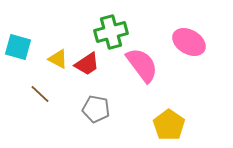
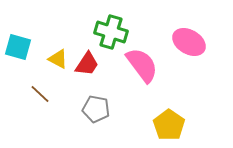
green cross: rotated 32 degrees clockwise
red trapezoid: rotated 24 degrees counterclockwise
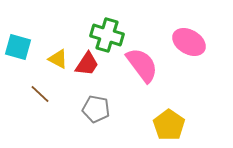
green cross: moved 4 px left, 3 px down
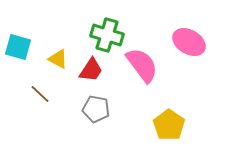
red trapezoid: moved 4 px right, 6 px down
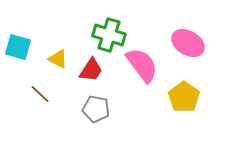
green cross: moved 2 px right
pink ellipse: moved 1 px left, 1 px down
yellow pentagon: moved 15 px right, 28 px up
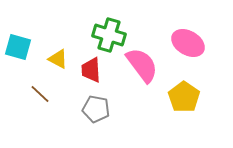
red trapezoid: rotated 144 degrees clockwise
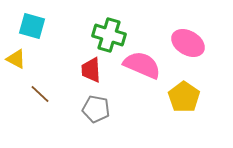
cyan square: moved 14 px right, 21 px up
yellow triangle: moved 42 px left
pink semicircle: rotated 30 degrees counterclockwise
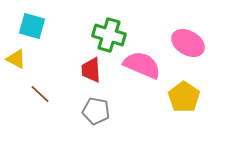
gray pentagon: moved 2 px down
